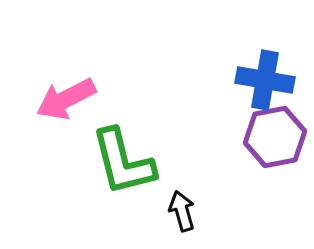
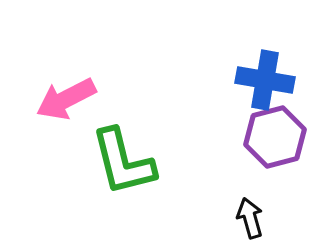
purple hexagon: rotated 4 degrees counterclockwise
black arrow: moved 68 px right, 7 px down
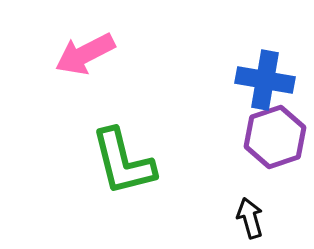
pink arrow: moved 19 px right, 45 px up
purple hexagon: rotated 4 degrees counterclockwise
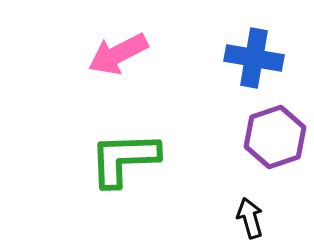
pink arrow: moved 33 px right
blue cross: moved 11 px left, 22 px up
green L-shape: moved 1 px right, 3 px up; rotated 102 degrees clockwise
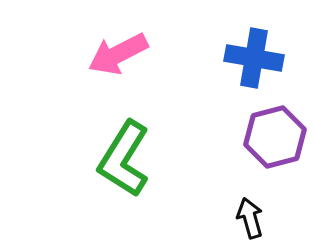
purple hexagon: rotated 4 degrees clockwise
green L-shape: rotated 56 degrees counterclockwise
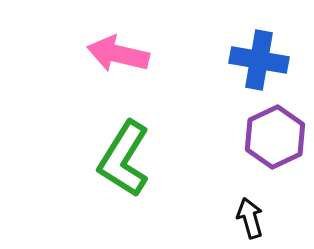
pink arrow: rotated 40 degrees clockwise
blue cross: moved 5 px right, 2 px down
purple hexagon: rotated 10 degrees counterclockwise
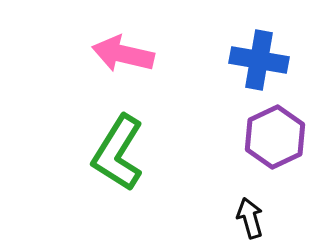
pink arrow: moved 5 px right
green L-shape: moved 6 px left, 6 px up
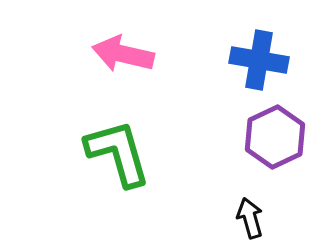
green L-shape: rotated 132 degrees clockwise
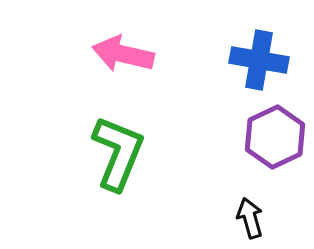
green L-shape: rotated 38 degrees clockwise
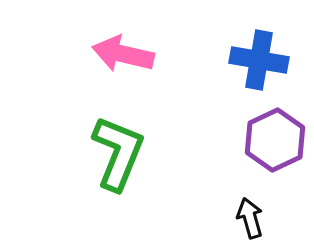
purple hexagon: moved 3 px down
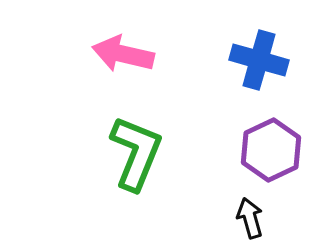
blue cross: rotated 6 degrees clockwise
purple hexagon: moved 4 px left, 10 px down
green L-shape: moved 18 px right
